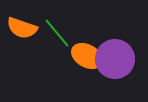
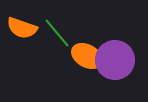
purple circle: moved 1 px down
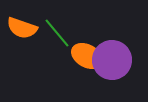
purple circle: moved 3 px left
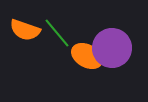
orange semicircle: moved 3 px right, 2 px down
purple circle: moved 12 px up
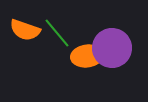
orange ellipse: rotated 36 degrees counterclockwise
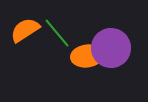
orange semicircle: rotated 128 degrees clockwise
purple circle: moved 1 px left
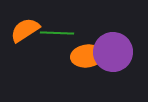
green line: rotated 48 degrees counterclockwise
purple circle: moved 2 px right, 4 px down
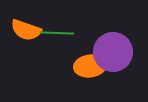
orange semicircle: moved 1 px right; rotated 128 degrees counterclockwise
orange ellipse: moved 3 px right, 10 px down
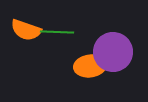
green line: moved 1 px up
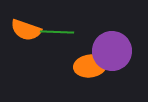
purple circle: moved 1 px left, 1 px up
